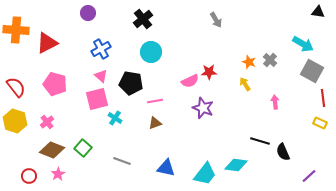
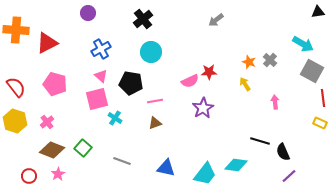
black triangle: rotated 16 degrees counterclockwise
gray arrow: rotated 84 degrees clockwise
purple star: rotated 20 degrees clockwise
purple line: moved 20 px left
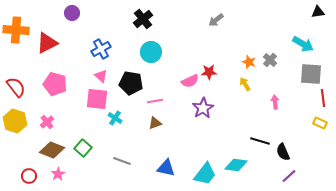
purple circle: moved 16 px left
gray square: moved 1 px left, 3 px down; rotated 25 degrees counterclockwise
pink square: rotated 20 degrees clockwise
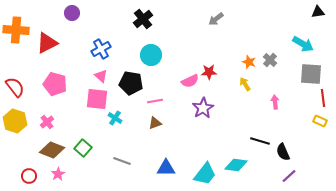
gray arrow: moved 1 px up
cyan circle: moved 3 px down
red semicircle: moved 1 px left
yellow rectangle: moved 2 px up
blue triangle: rotated 12 degrees counterclockwise
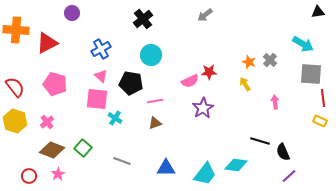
gray arrow: moved 11 px left, 4 px up
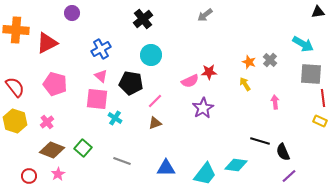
pink line: rotated 35 degrees counterclockwise
